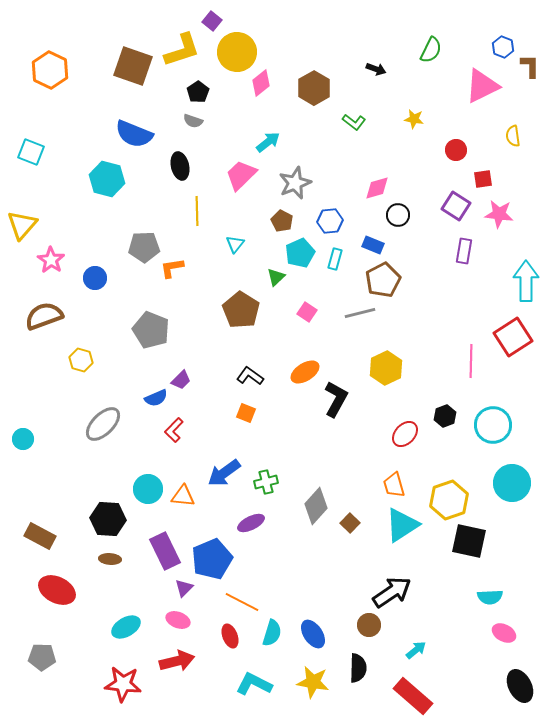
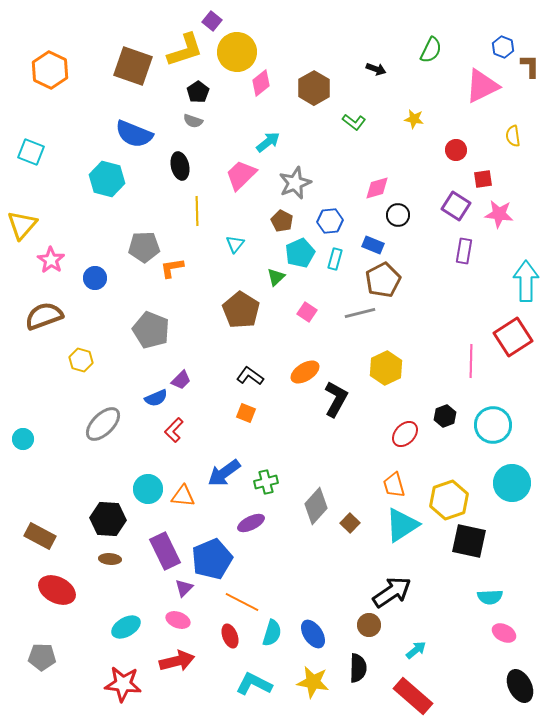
yellow L-shape at (182, 50): moved 3 px right
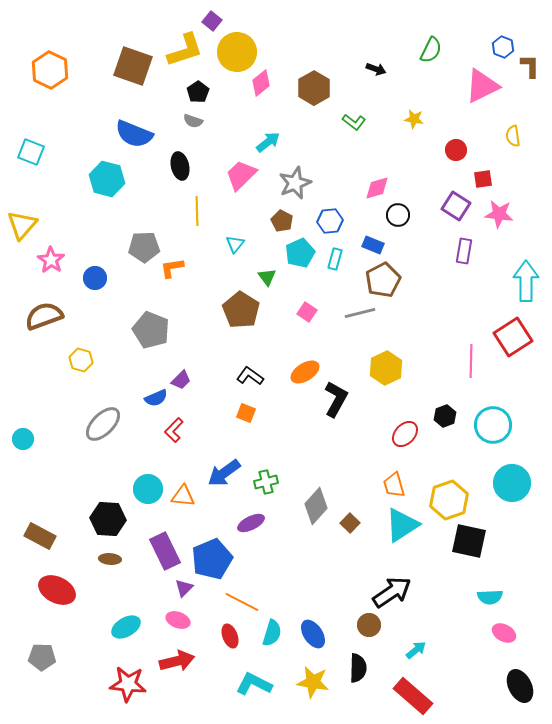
green triangle at (276, 277): moved 9 px left; rotated 24 degrees counterclockwise
red star at (123, 684): moved 5 px right
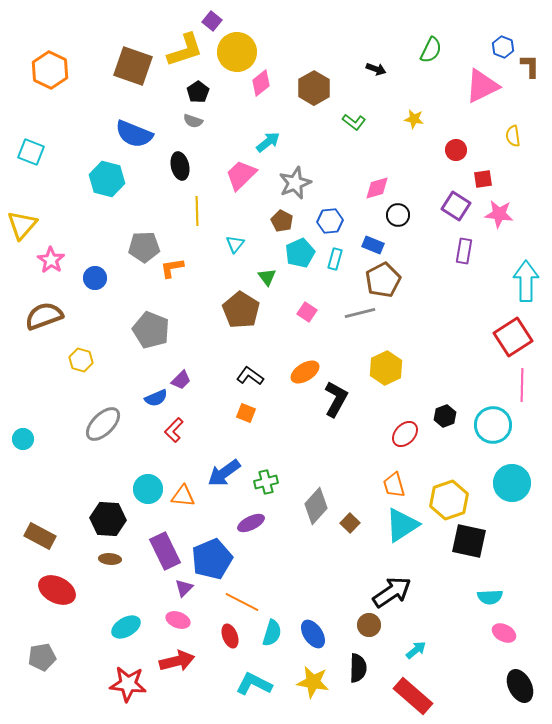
pink line at (471, 361): moved 51 px right, 24 px down
gray pentagon at (42, 657): rotated 12 degrees counterclockwise
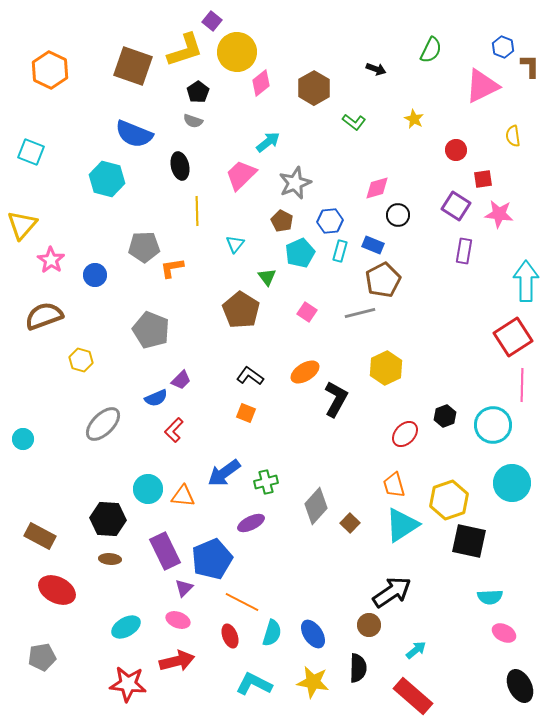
yellow star at (414, 119): rotated 18 degrees clockwise
cyan rectangle at (335, 259): moved 5 px right, 8 px up
blue circle at (95, 278): moved 3 px up
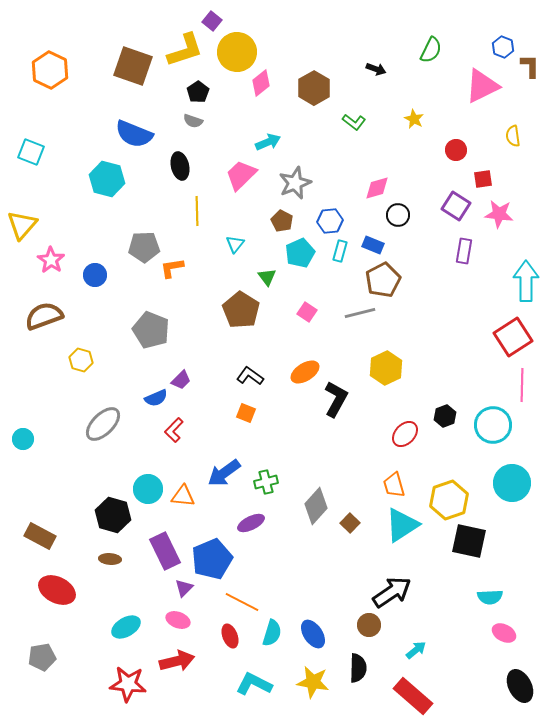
cyan arrow at (268, 142): rotated 15 degrees clockwise
black hexagon at (108, 519): moved 5 px right, 4 px up; rotated 12 degrees clockwise
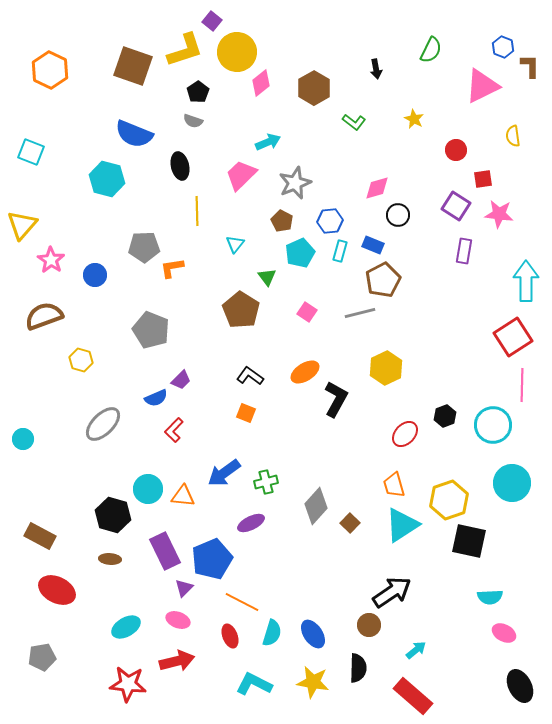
black arrow at (376, 69): rotated 60 degrees clockwise
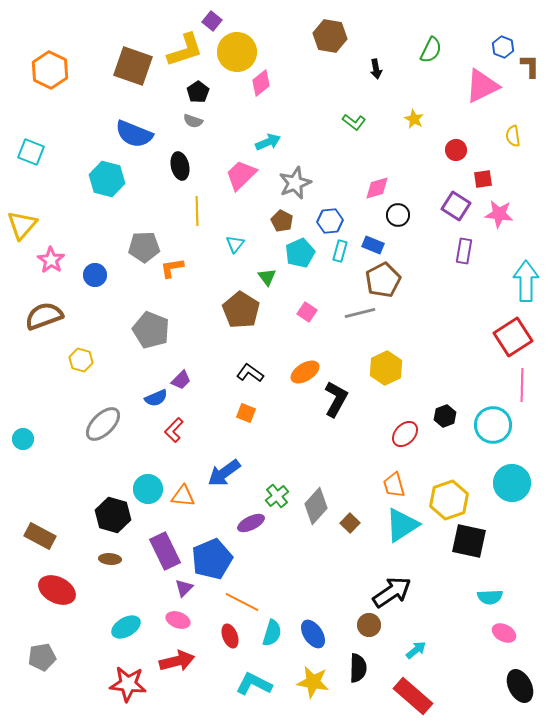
brown hexagon at (314, 88): moved 16 px right, 52 px up; rotated 20 degrees counterclockwise
black L-shape at (250, 376): moved 3 px up
green cross at (266, 482): moved 11 px right, 14 px down; rotated 25 degrees counterclockwise
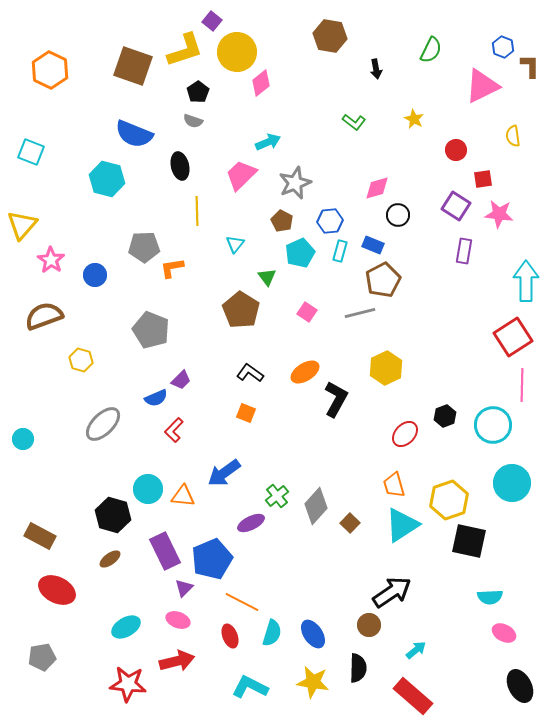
brown ellipse at (110, 559): rotated 40 degrees counterclockwise
cyan L-shape at (254, 684): moved 4 px left, 3 px down
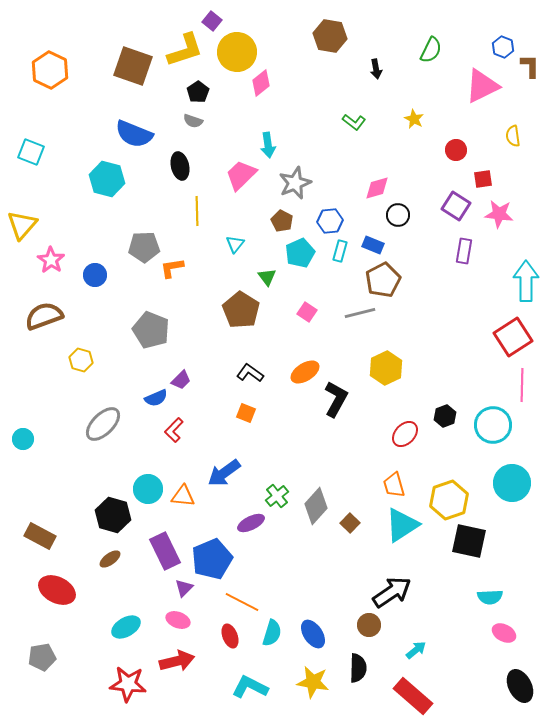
cyan arrow at (268, 142): moved 3 px down; rotated 105 degrees clockwise
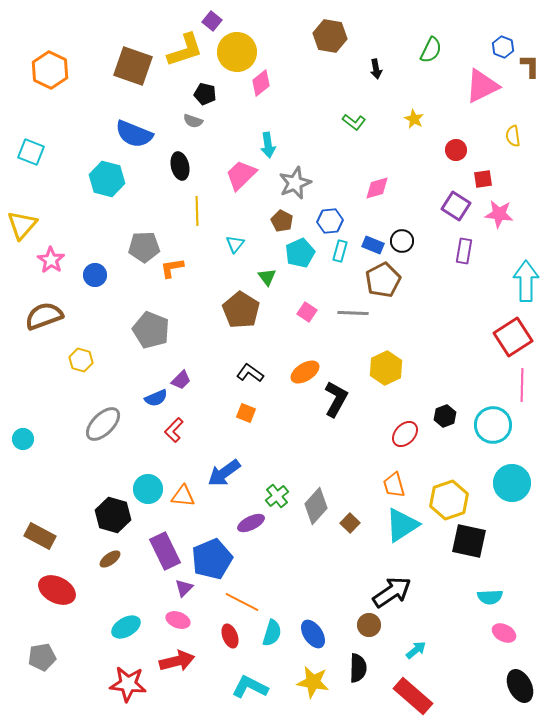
black pentagon at (198, 92): moved 7 px right, 2 px down; rotated 25 degrees counterclockwise
black circle at (398, 215): moved 4 px right, 26 px down
gray line at (360, 313): moved 7 px left; rotated 16 degrees clockwise
